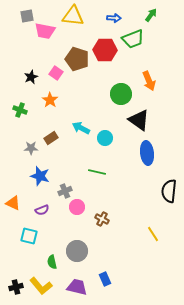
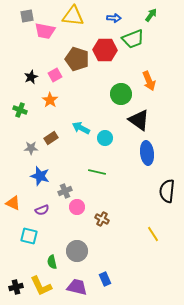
pink square: moved 1 px left, 2 px down; rotated 24 degrees clockwise
black semicircle: moved 2 px left
yellow L-shape: rotated 15 degrees clockwise
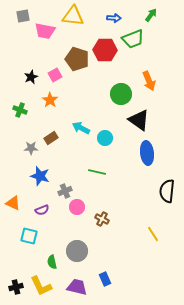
gray square: moved 4 px left
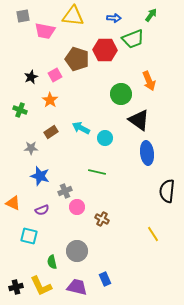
brown rectangle: moved 6 px up
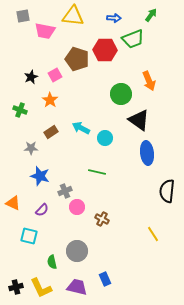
purple semicircle: rotated 24 degrees counterclockwise
yellow L-shape: moved 2 px down
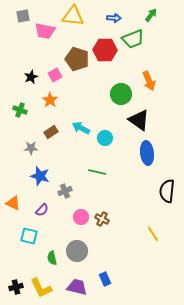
pink circle: moved 4 px right, 10 px down
green semicircle: moved 4 px up
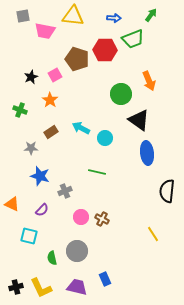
orange triangle: moved 1 px left, 1 px down
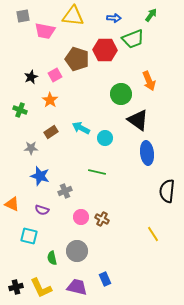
black triangle: moved 1 px left
purple semicircle: rotated 64 degrees clockwise
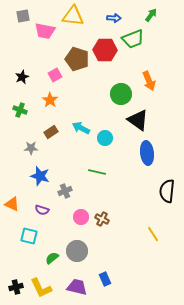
black star: moved 9 px left
green semicircle: rotated 64 degrees clockwise
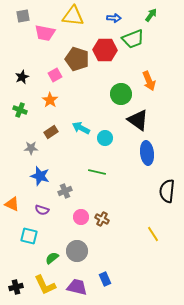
pink trapezoid: moved 2 px down
yellow L-shape: moved 4 px right, 3 px up
